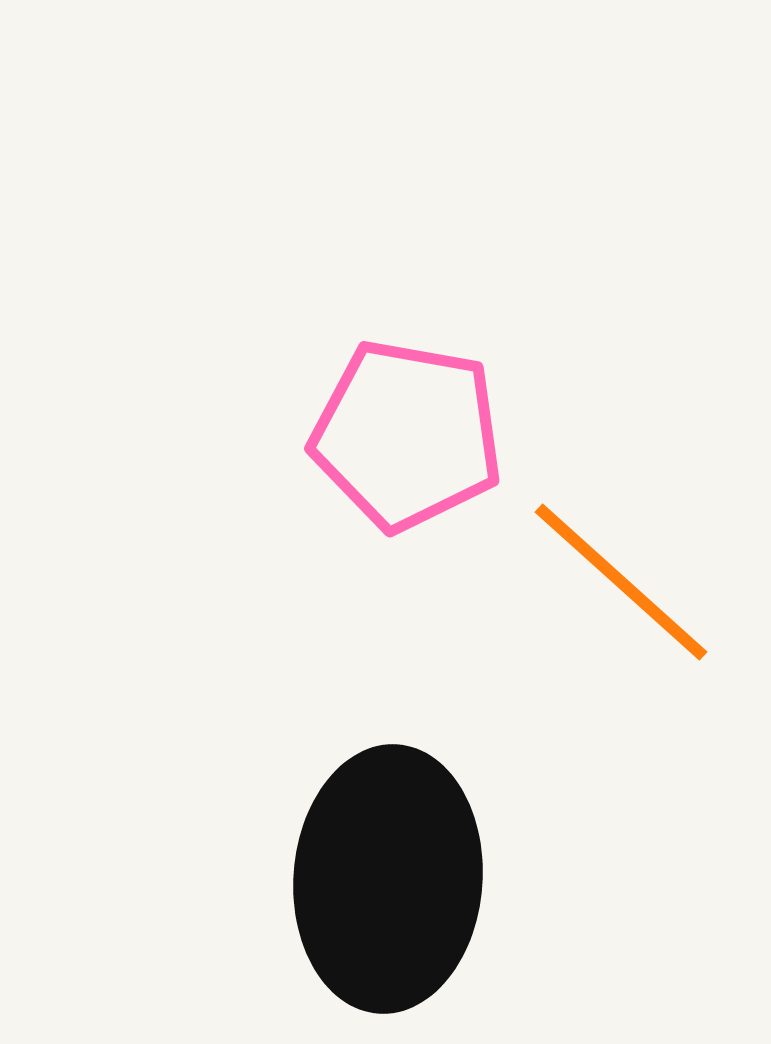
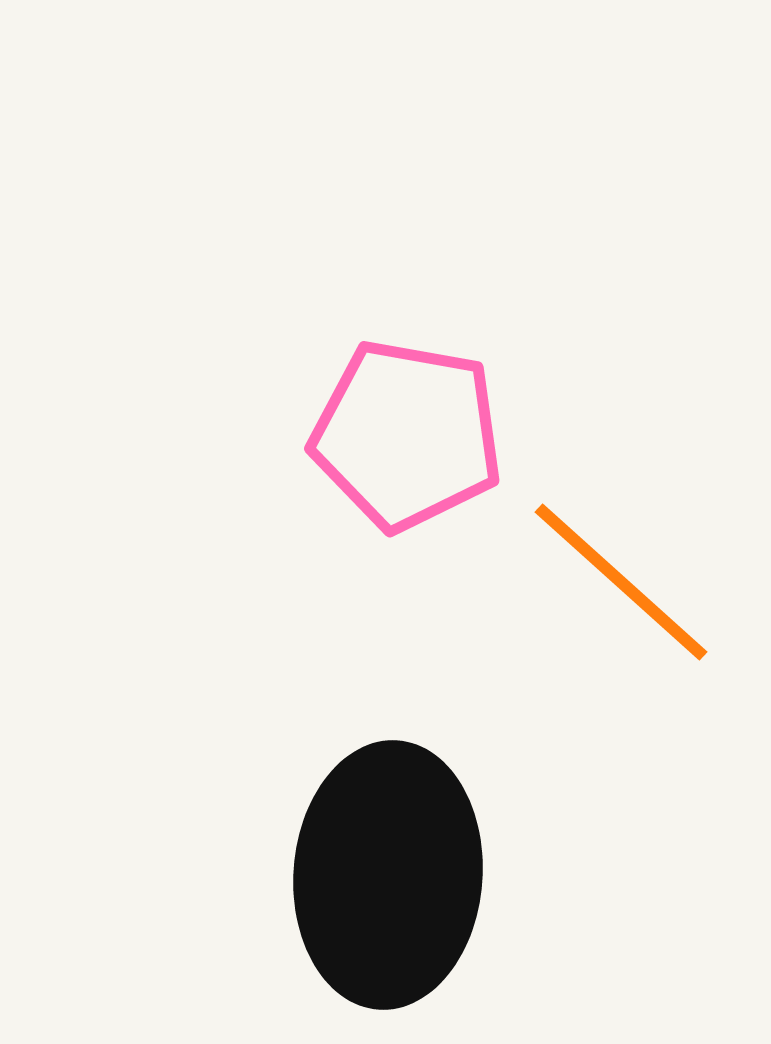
black ellipse: moved 4 px up
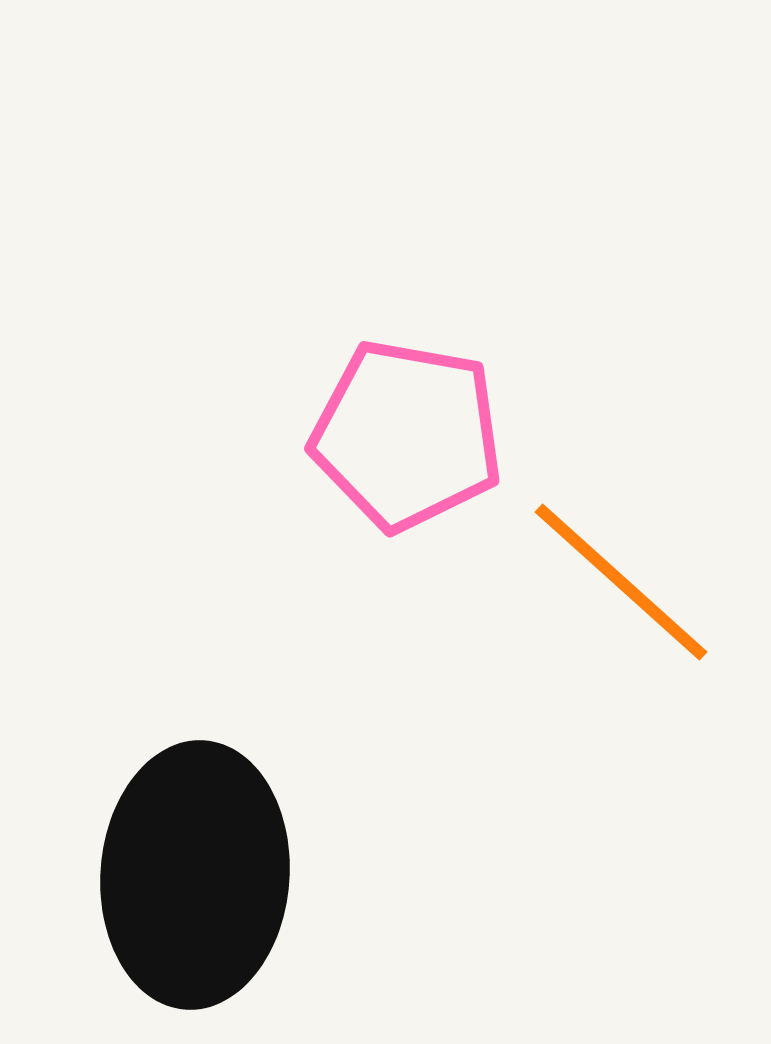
black ellipse: moved 193 px left
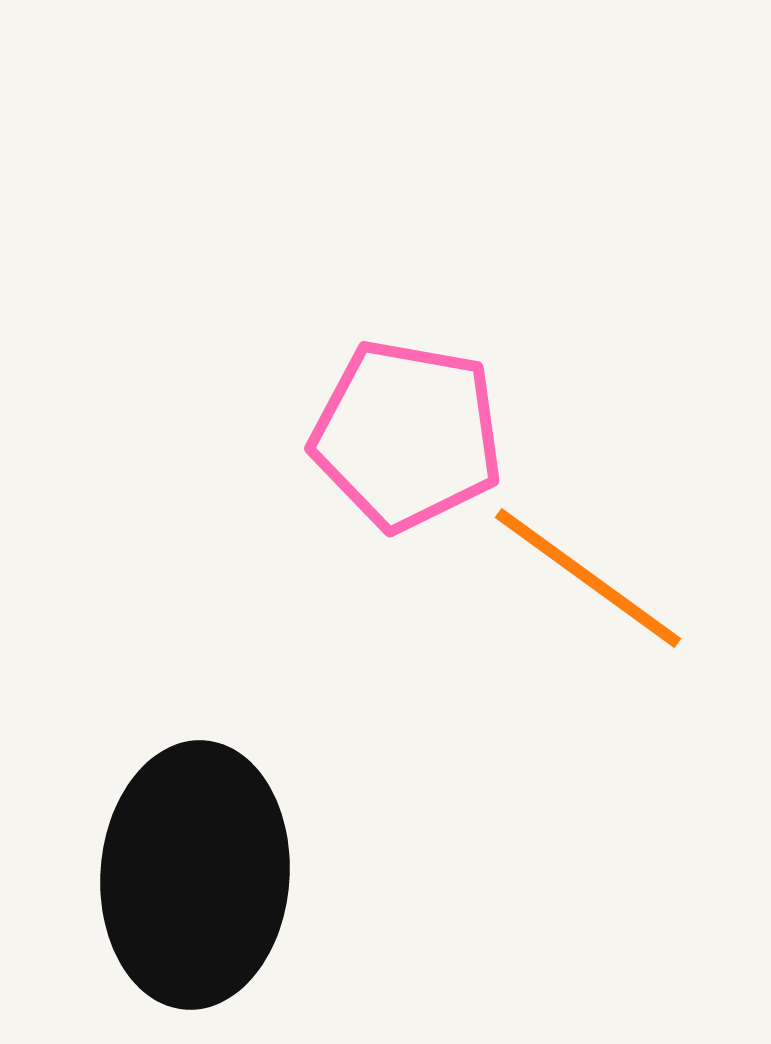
orange line: moved 33 px left, 4 px up; rotated 6 degrees counterclockwise
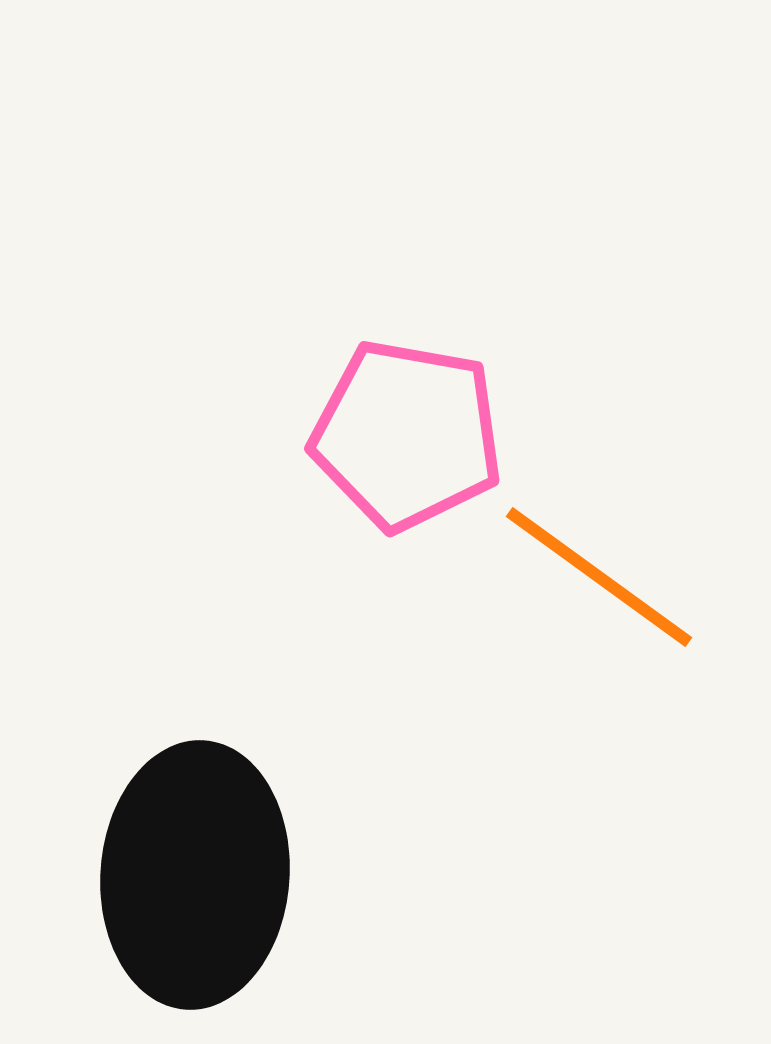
orange line: moved 11 px right, 1 px up
